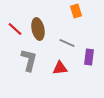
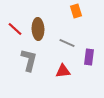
brown ellipse: rotated 10 degrees clockwise
red triangle: moved 3 px right, 3 px down
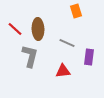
gray L-shape: moved 1 px right, 4 px up
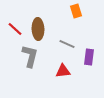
gray line: moved 1 px down
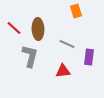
red line: moved 1 px left, 1 px up
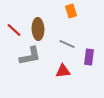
orange rectangle: moved 5 px left
red line: moved 2 px down
gray L-shape: rotated 65 degrees clockwise
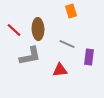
red triangle: moved 3 px left, 1 px up
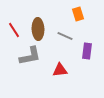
orange rectangle: moved 7 px right, 3 px down
red line: rotated 14 degrees clockwise
gray line: moved 2 px left, 8 px up
purple rectangle: moved 2 px left, 6 px up
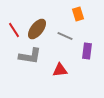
brown ellipse: moved 1 px left; rotated 40 degrees clockwise
gray L-shape: rotated 20 degrees clockwise
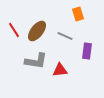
brown ellipse: moved 2 px down
gray L-shape: moved 6 px right, 5 px down
